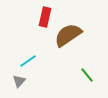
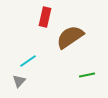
brown semicircle: moved 2 px right, 2 px down
green line: rotated 63 degrees counterclockwise
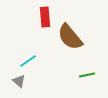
red rectangle: rotated 18 degrees counterclockwise
brown semicircle: rotated 96 degrees counterclockwise
gray triangle: rotated 32 degrees counterclockwise
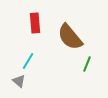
red rectangle: moved 10 px left, 6 px down
cyan line: rotated 24 degrees counterclockwise
green line: moved 11 px up; rotated 56 degrees counterclockwise
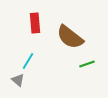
brown semicircle: rotated 12 degrees counterclockwise
green line: rotated 49 degrees clockwise
gray triangle: moved 1 px left, 1 px up
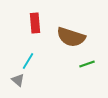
brown semicircle: moved 1 px right; rotated 20 degrees counterclockwise
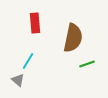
brown semicircle: moved 2 px right, 1 px down; rotated 96 degrees counterclockwise
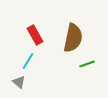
red rectangle: moved 12 px down; rotated 24 degrees counterclockwise
gray triangle: moved 1 px right, 2 px down
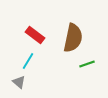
red rectangle: rotated 24 degrees counterclockwise
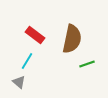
brown semicircle: moved 1 px left, 1 px down
cyan line: moved 1 px left
